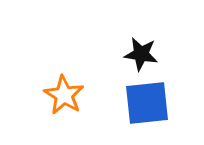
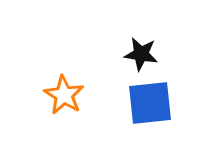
blue square: moved 3 px right
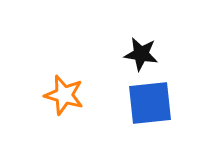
orange star: rotated 15 degrees counterclockwise
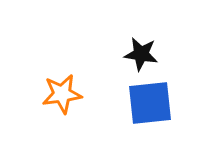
orange star: moved 2 px left, 1 px up; rotated 24 degrees counterclockwise
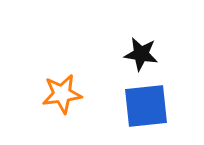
blue square: moved 4 px left, 3 px down
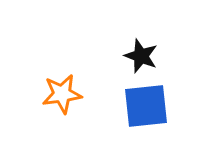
black star: moved 2 px down; rotated 12 degrees clockwise
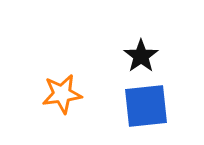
black star: rotated 16 degrees clockwise
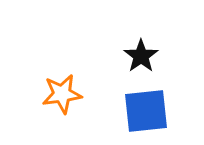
blue square: moved 5 px down
